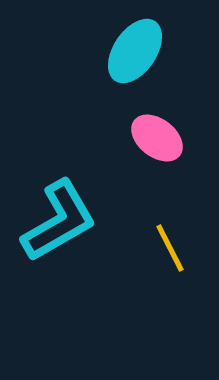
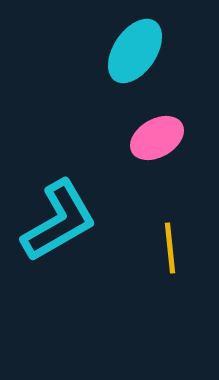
pink ellipse: rotated 68 degrees counterclockwise
yellow line: rotated 21 degrees clockwise
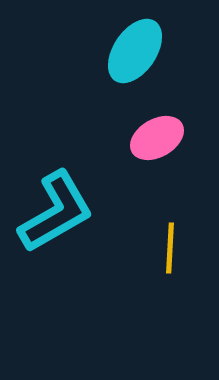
cyan L-shape: moved 3 px left, 9 px up
yellow line: rotated 9 degrees clockwise
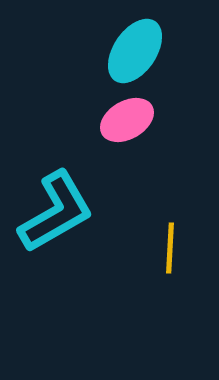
pink ellipse: moved 30 px left, 18 px up
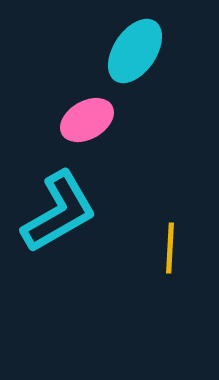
pink ellipse: moved 40 px left
cyan L-shape: moved 3 px right
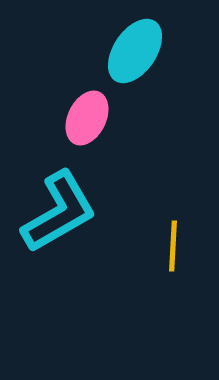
pink ellipse: moved 2 px up; rotated 34 degrees counterclockwise
yellow line: moved 3 px right, 2 px up
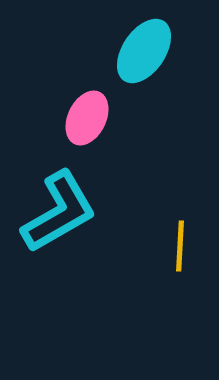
cyan ellipse: moved 9 px right
yellow line: moved 7 px right
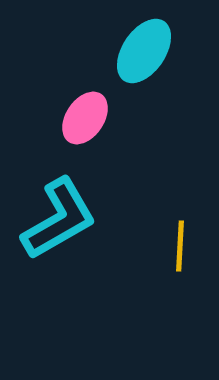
pink ellipse: moved 2 px left; rotated 8 degrees clockwise
cyan L-shape: moved 7 px down
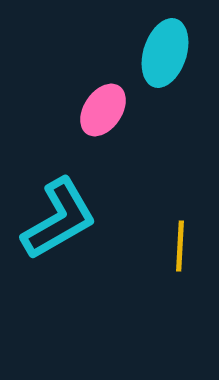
cyan ellipse: moved 21 px right, 2 px down; rotated 16 degrees counterclockwise
pink ellipse: moved 18 px right, 8 px up
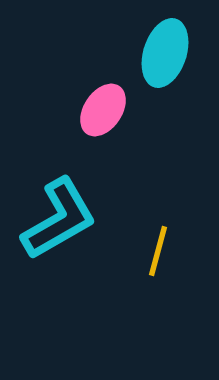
yellow line: moved 22 px left, 5 px down; rotated 12 degrees clockwise
